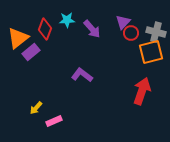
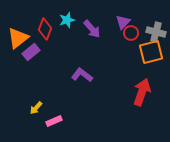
cyan star: rotated 14 degrees counterclockwise
red arrow: moved 1 px down
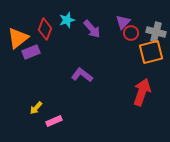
purple rectangle: rotated 18 degrees clockwise
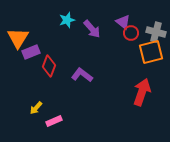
purple triangle: rotated 35 degrees counterclockwise
red diamond: moved 4 px right, 37 px down
orange triangle: rotated 20 degrees counterclockwise
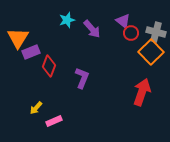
purple triangle: moved 1 px up
orange square: rotated 30 degrees counterclockwise
purple L-shape: moved 3 px down; rotated 75 degrees clockwise
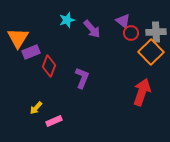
gray cross: rotated 18 degrees counterclockwise
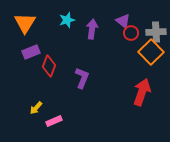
purple arrow: rotated 132 degrees counterclockwise
orange triangle: moved 7 px right, 15 px up
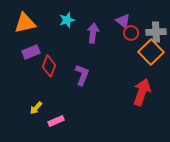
orange triangle: rotated 45 degrees clockwise
purple arrow: moved 1 px right, 4 px down
purple L-shape: moved 3 px up
pink rectangle: moved 2 px right
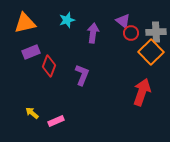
yellow arrow: moved 4 px left, 5 px down; rotated 88 degrees clockwise
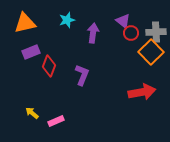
red arrow: rotated 60 degrees clockwise
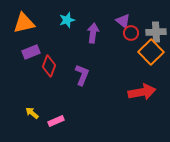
orange triangle: moved 1 px left
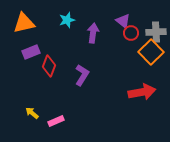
purple L-shape: rotated 10 degrees clockwise
